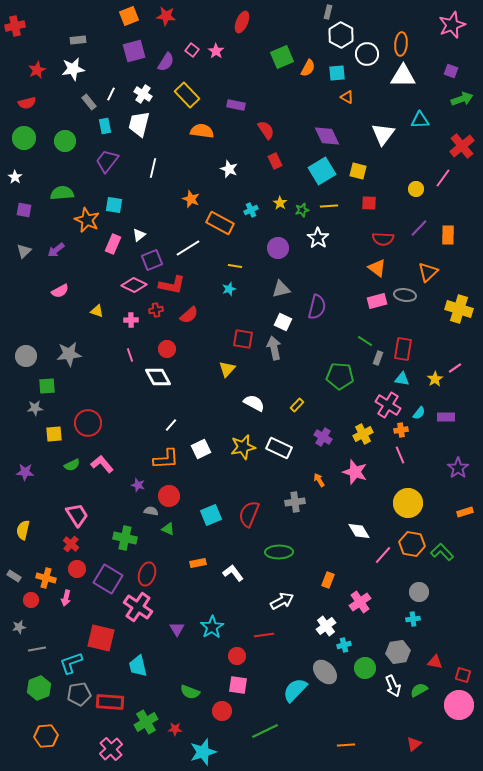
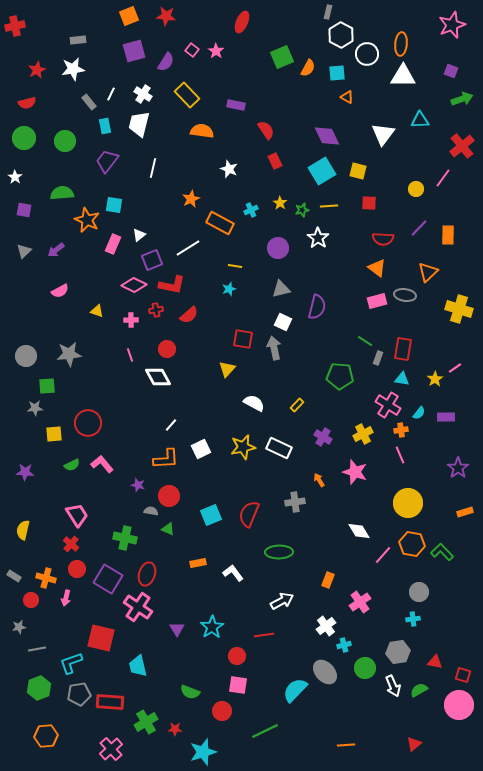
orange star at (191, 199): rotated 24 degrees clockwise
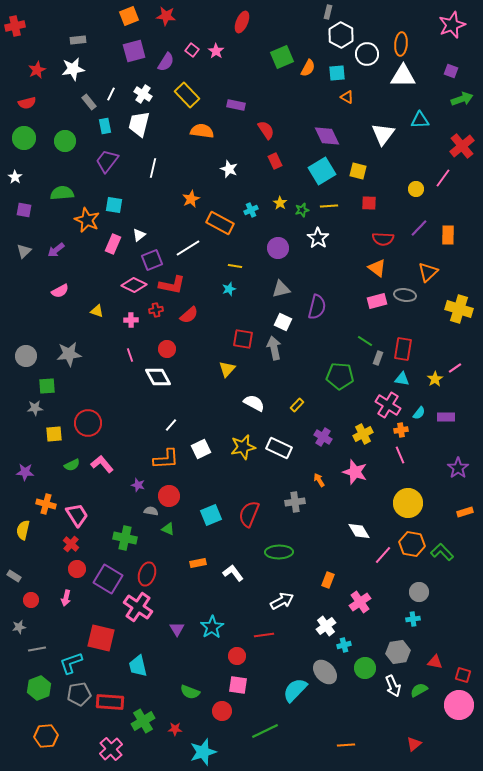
orange cross at (46, 578): moved 74 px up
green cross at (146, 722): moved 3 px left, 1 px up
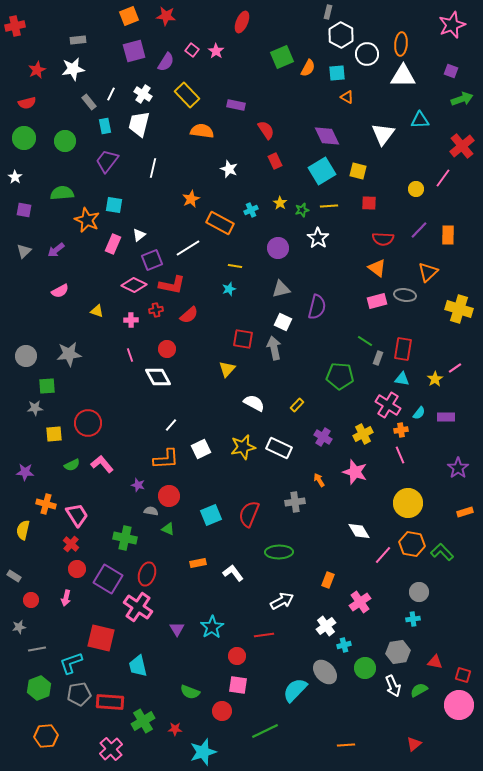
purple line at (419, 228): moved 2 px down
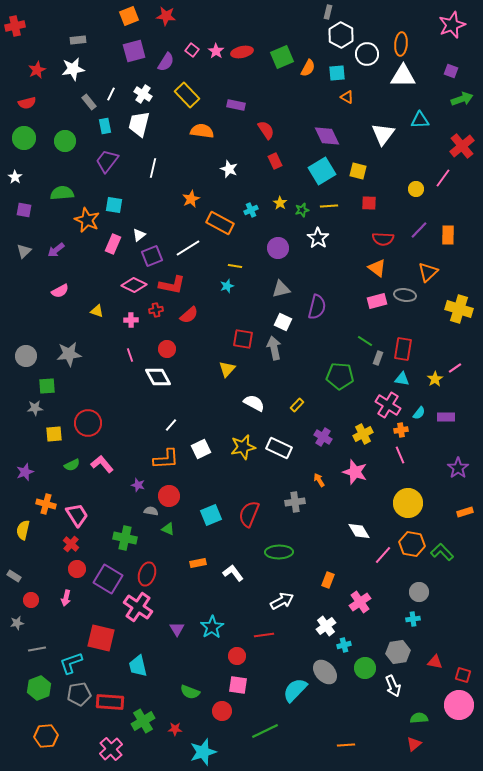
red ellipse at (242, 22): moved 30 px down; rotated 55 degrees clockwise
purple square at (152, 260): moved 4 px up
cyan star at (229, 289): moved 2 px left, 3 px up
purple star at (25, 472): rotated 24 degrees counterclockwise
gray star at (19, 627): moved 2 px left, 4 px up
green semicircle at (419, 690): moved 28 px down; rotated 24 degrees clockwise
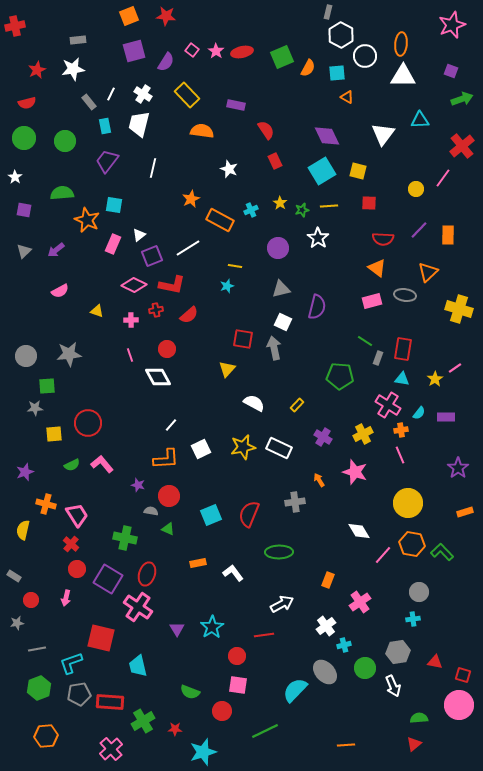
white circle at (367, 54): moved 2 px left, 2 px down
orange rectangle at (220, 223): moved 3 px up
pink rectangle at (377, 301): moved 5 px left
white arrow at (282, 601): moved 3 px down
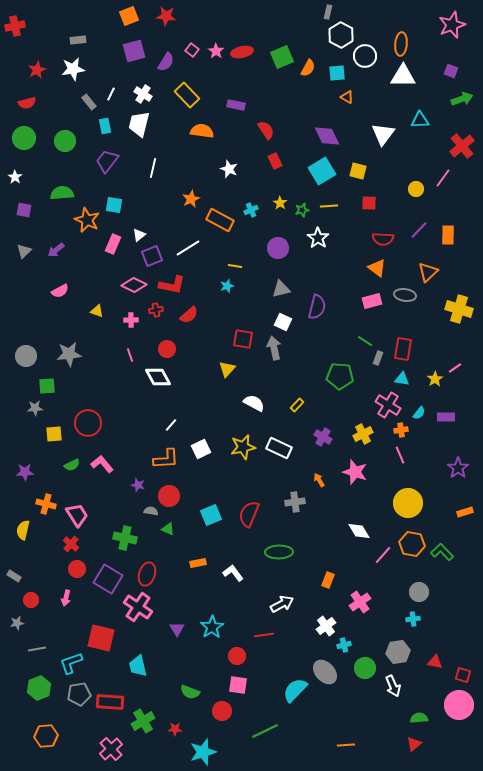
purple star at (25, 472): rotated 18 degrees clockwise
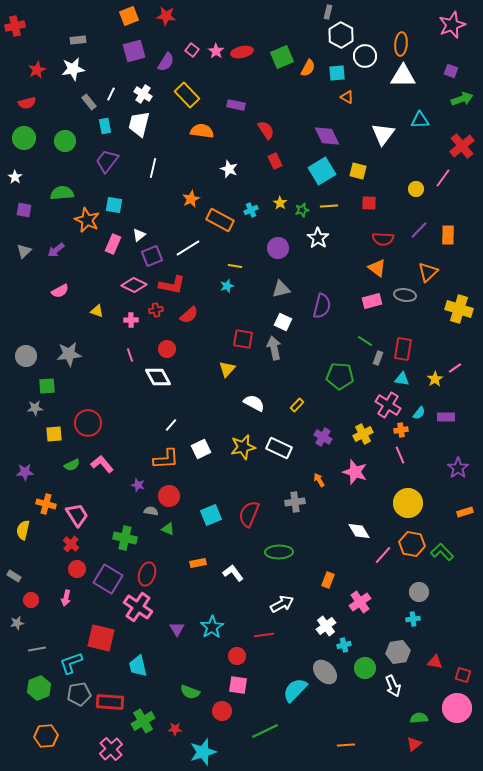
purple semicircle at (317, 307): moved 5 px right, 1 px up
pink circle at (459, 705): moved 2 px left, 3 px down
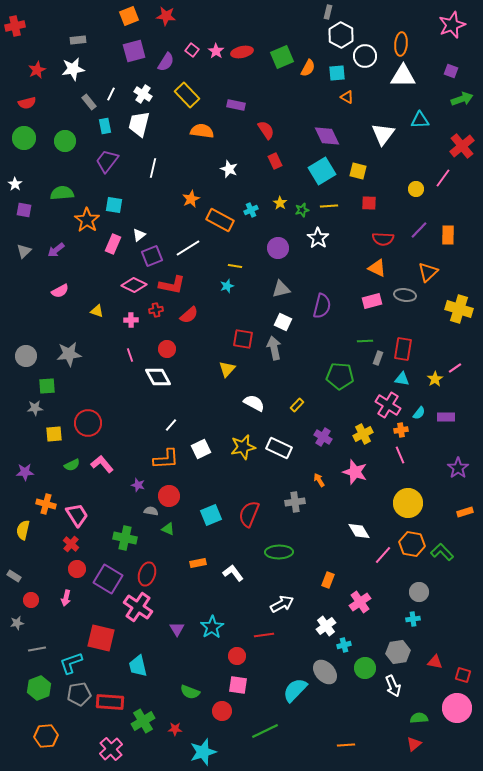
white star at (15, 177): moved 7 px down
orange star at (87, 220): rotated 10 degrees clockwise
orange triangle at (377, 268): rotated 12 degrees counterclockwise
green line at (365, 341): rotated 35 degrees counterclockwise
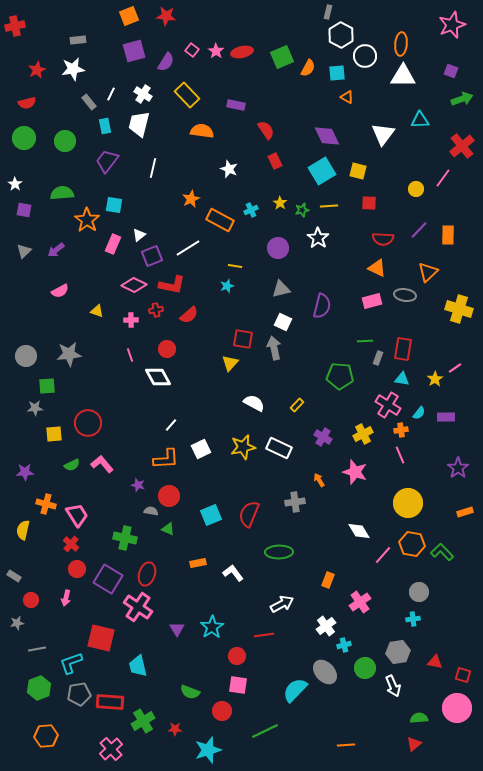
yellow triangle at (227, 369): moved 3 px right, 6 px up
cyan star at (203, 752): moved 5 px right, 2 px up
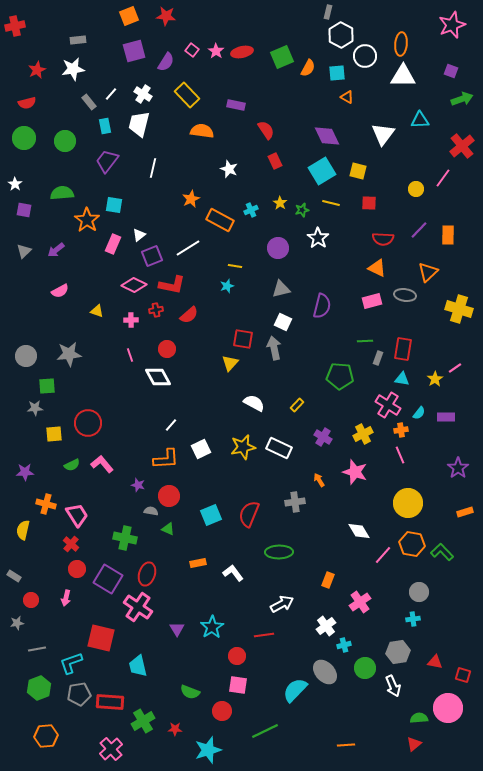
white line at (111, 94): rotated 16 degrees clockwise
yellow line at (329, 206): moved 2 px right, 3 px up; rotated 18 degrees clockwise
pink circle at (457, 708): moved 9 px left
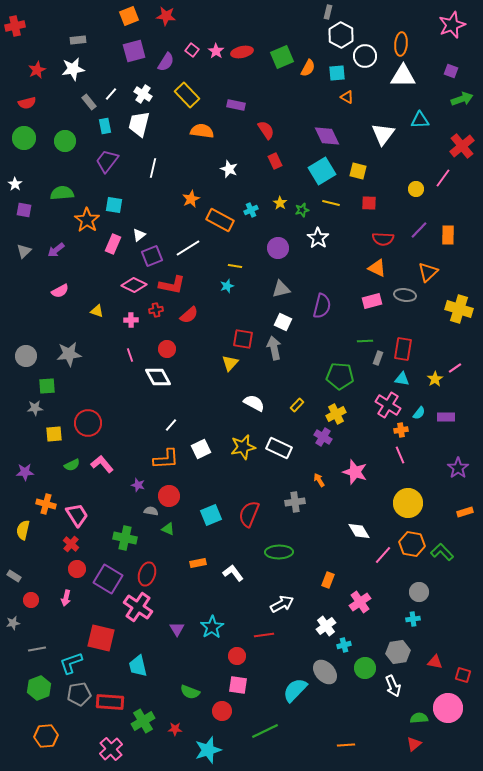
yellow cross at (363, 434): moved 27 px left, 20 px up
gray star at (17, 623): moved 4 px left
